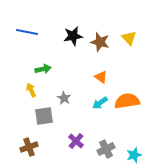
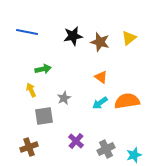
yellow triangle: rotated 35 degrees clockwise
gray star: rotated 16 degrees clockwise
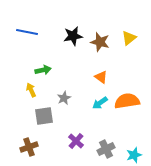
green arrow: moved 1 px down
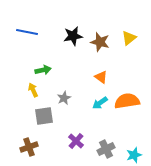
yellow arrow: moved 2 px right
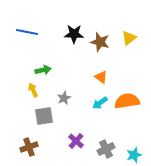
black star: moved 1 px right, 2 px up; rotated 12 degrees clockwise
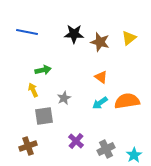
brown cross: moved 1 px left, 1 px up
cyan star: rotated 14 degrees counterclockwise
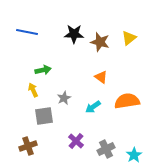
cyan arrow: moved 7 px left, 4 px down
